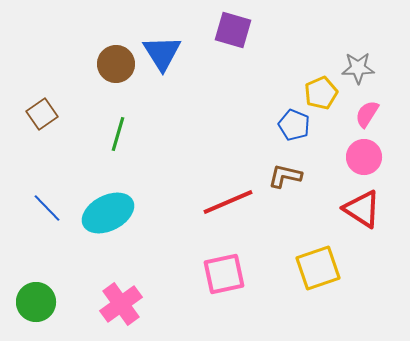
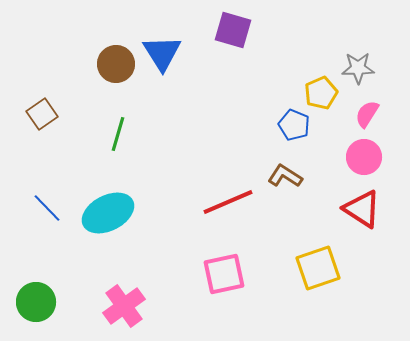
brown L-shape: rotated 20 degrees clockwise
pink cross: moved 3 px right, 2 px down
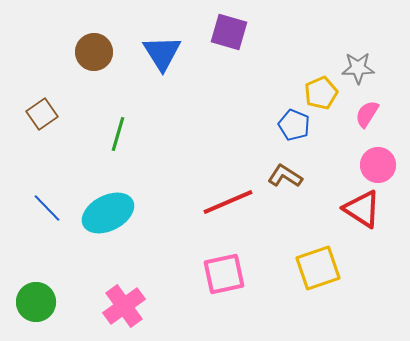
purple square: moved 4 px left, 2 px down
brown circle: moved 22 px left, 12 px up
pink circle: moved 14 px right, 8 px down
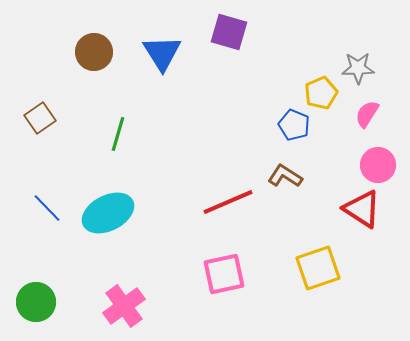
brown square: moved 2 px left, 4 px down
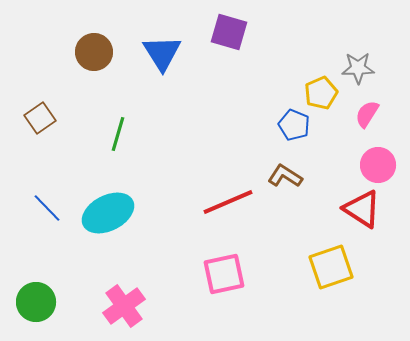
yellow square: moved 13 px right, 1 px up
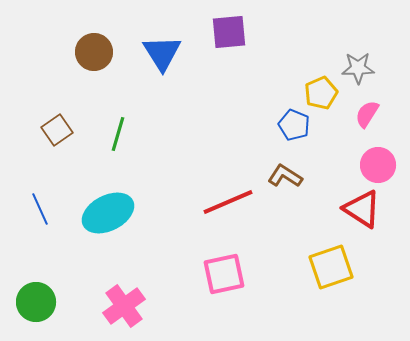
purple square: rotated 21 degrees counterclockwise
brown square: moved 17 px right, 12 px down
blue line: moved 7 px left, 1 px down; rotated 20 degrees clockwise
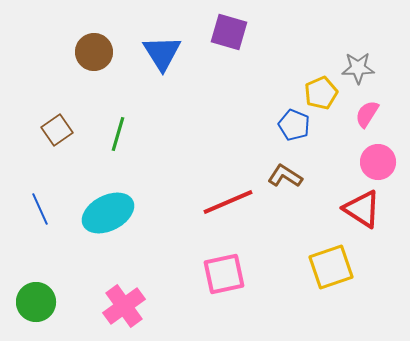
purple square: rotated 21 degrees clockwise
pink circle: moved 3 px up
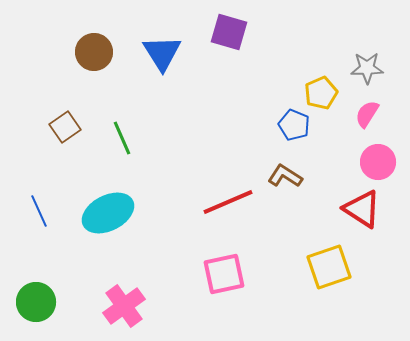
gray star: moved 9 px right
brown square: moved 8 px right, 3 px up
green line: moved 4 px right, 4 px down; rotated 40 degrees counterclockwise
blue line: moved 1 px left, 2 px down
yellow square: moved 2 px left
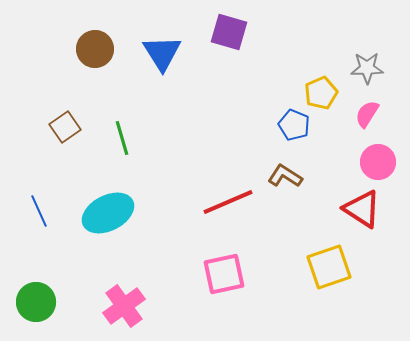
brown circle: moved 1 px right, 3 px up
green line: rotated 8 degrees clockwise
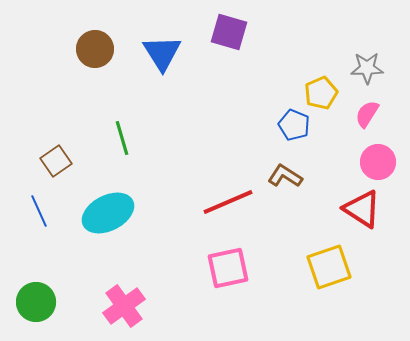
brown square: moved 9 px left, 34 px down
pink square: moved 4 px right, 6 px up
